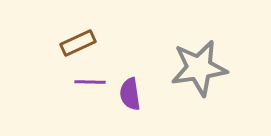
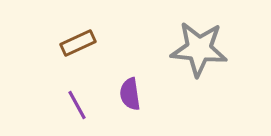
gray star: moved 19 px up; rotated 14 degrees clockwise
purple line: moved 13 px left, 23 px down; rotated 60 degrees clockwise
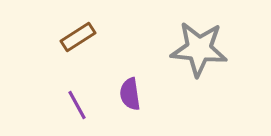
brown rectangle: moved 6 px up; rotated 8 degrees counterclockwise
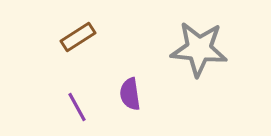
purple line: moved 2 px down
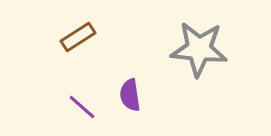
purple semicircle: moved 1 px down
purple line: moved 5 px right; rotated 20 degrees counterclockwise
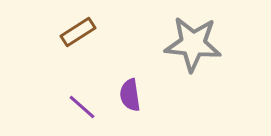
brown rectangle: moved 5 px up
gray star: moved 6 px left, 5 px up
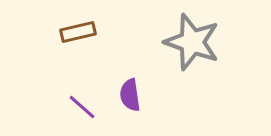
brown rectangle: rotated 20 degrees clockwise
gray star: moved 1 px left, 2 px up; rotated 14 degrees clockwise
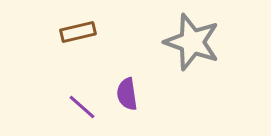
purple semicircle: moved 3 px left, 1 px up
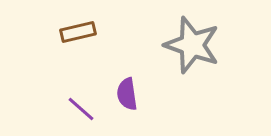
gray star: moved 3 px down
purple line: moved 1 px left, 2 px down
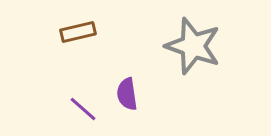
gray star: moved 1 px right, 1 px down
purple line: moved 2 px right
